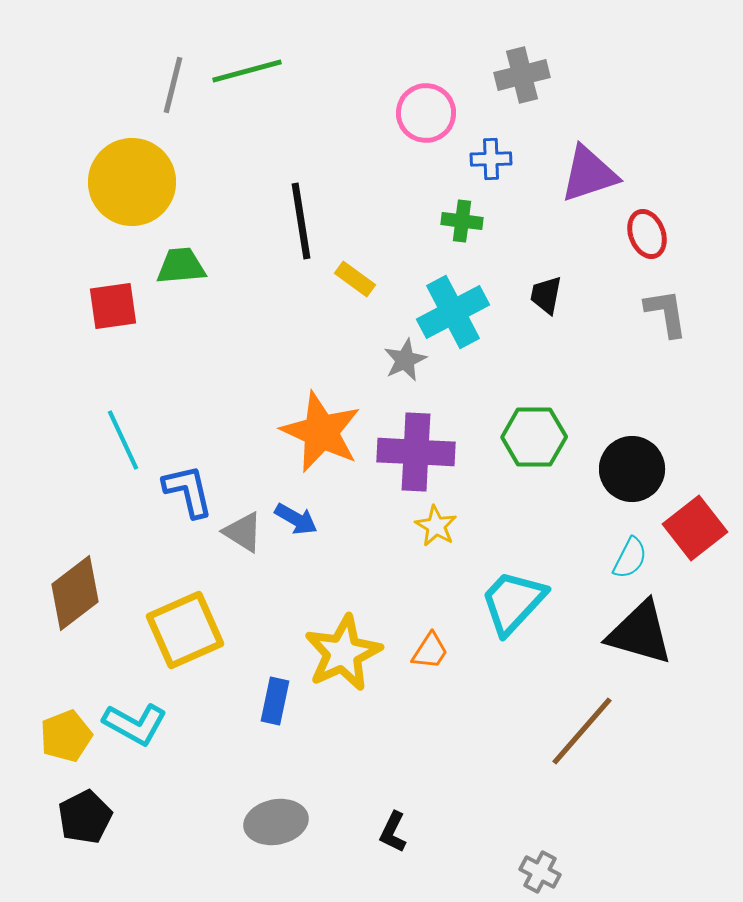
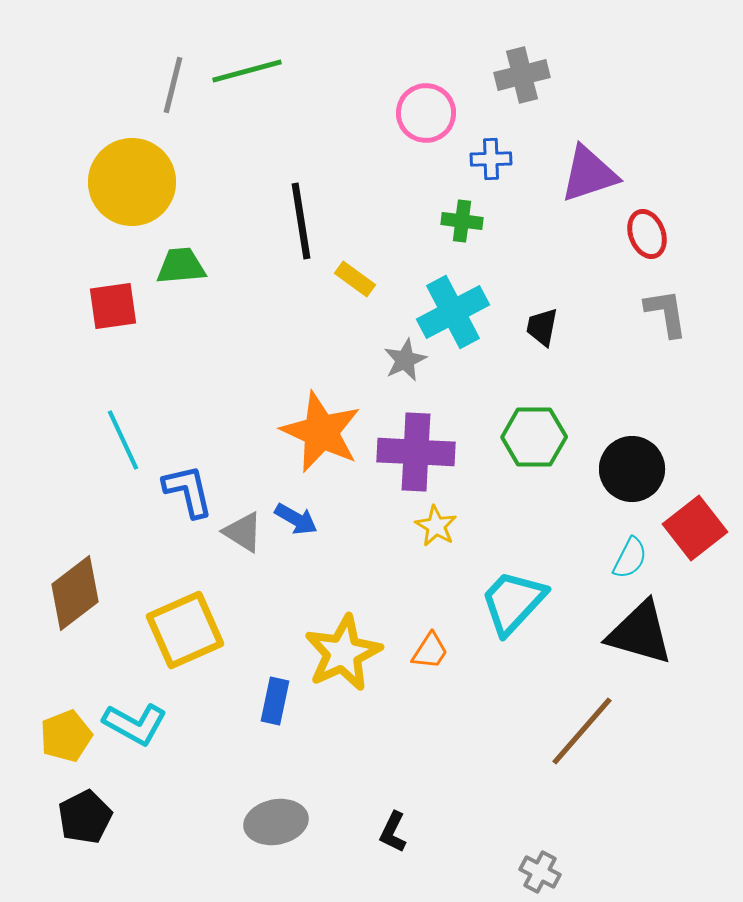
black trapezoid at (546, 295): moved 4 px left, 32 px down
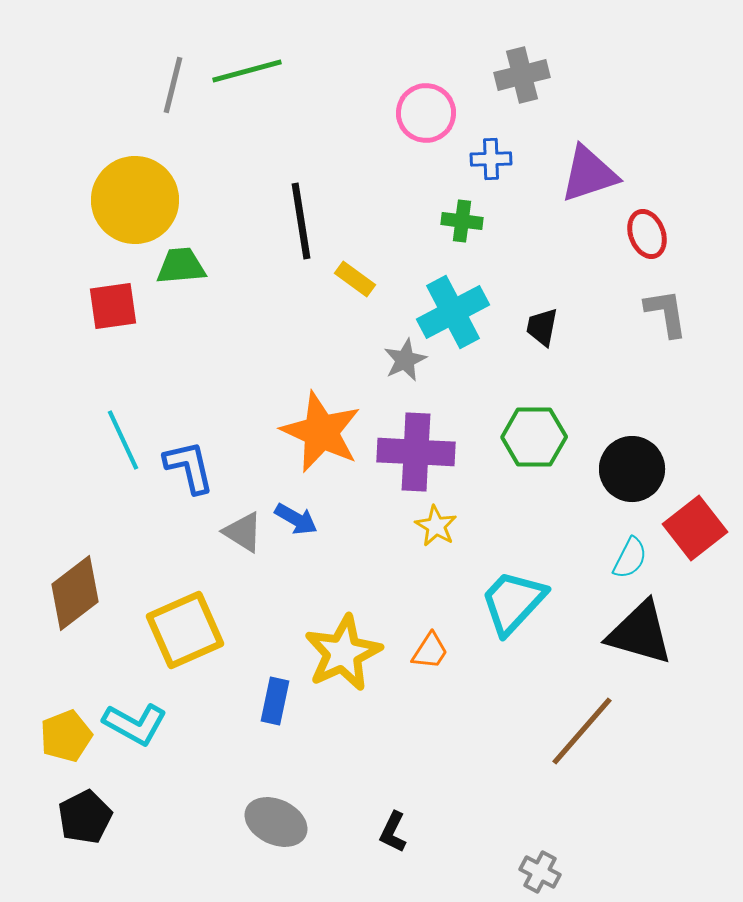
yellow circle at (132, 182): moved 3 px right, 18 px down
blue L-shape at (188, 491): moved 1 px right, 24 px up
gray ellipse at (276, 822): rotated 36 degrees clockwise
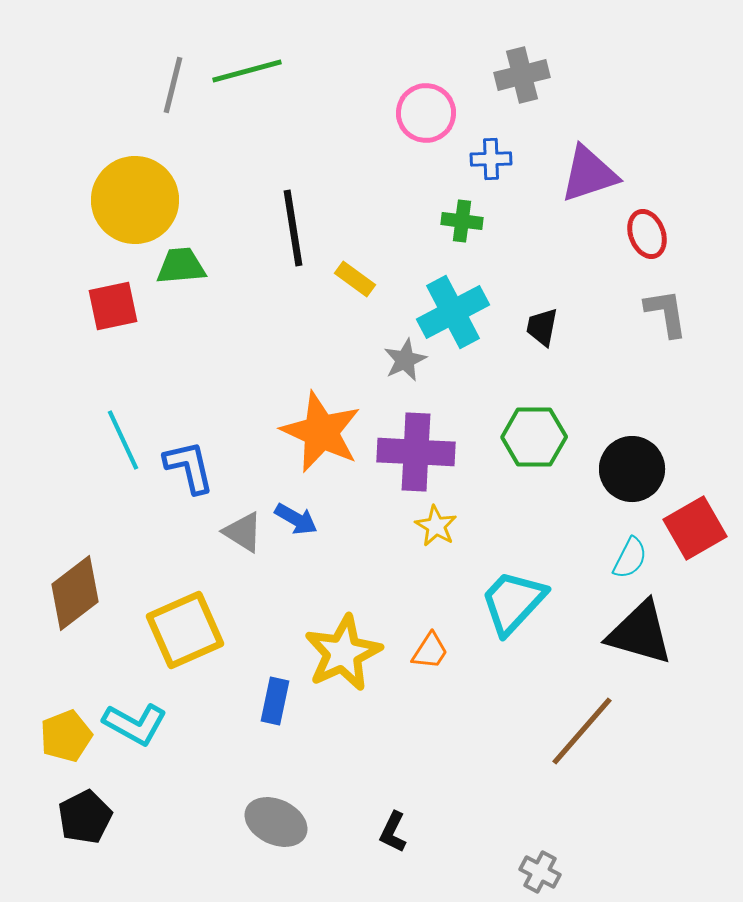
black line at (301, 221): moved 8 px left, 7 px down
red square at (113, 306): rotated 4 degrees counterclockwise
red square at (695, 528): rotated 8 degrees clockwise
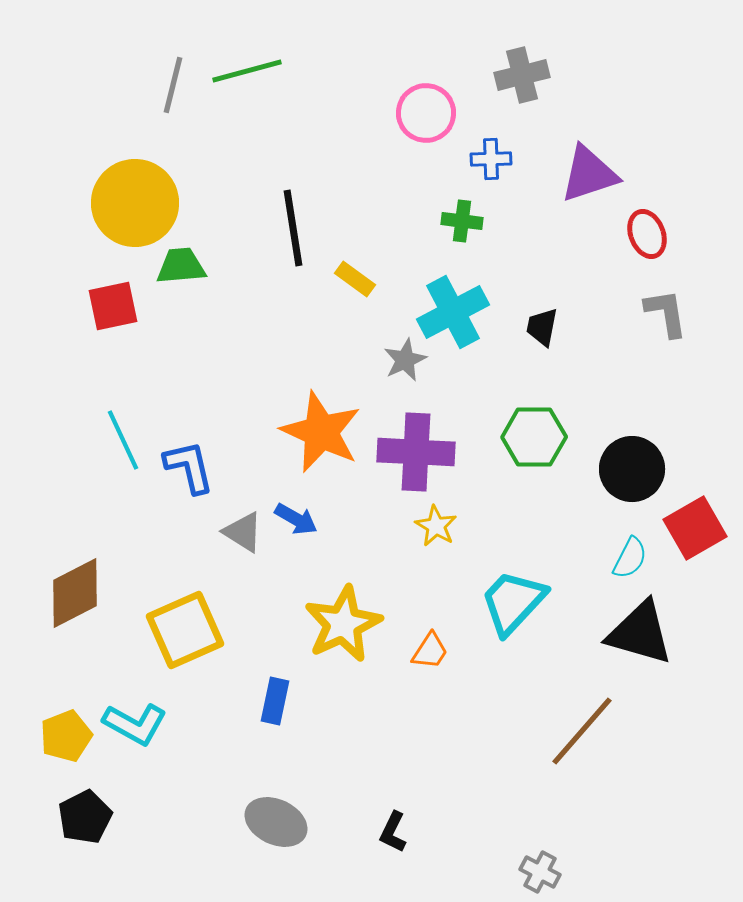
yellow circle at (135, 200): moved 3 px down
brown diamond at (75, 593): rotated 10 degrees clockwise
yellow star at (343, 653): moved 29 px up
